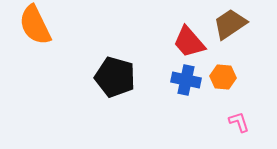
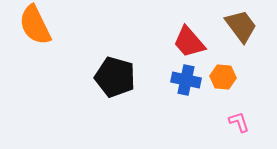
brown trapezoid: moved 11 px right, 2 px down; rotated 87 degrees clockwise
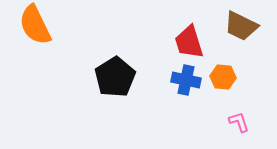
brown trapezoid: rotated 153 degrees clockwise
red trapezoid: rotated 24 degrees clockwise
black pentagon: rotated 24 degrees clockwise
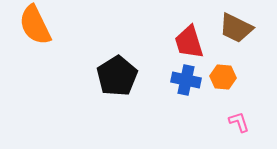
brown trapezoid: moved 5 px left, 2 px down
black pentagon: moved 2 px right, 1 px up
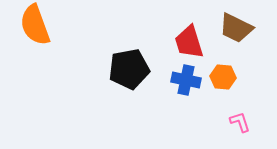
orange semicircle: rotated 6 degrees clockwise
black pentagon: moved 12 px right, 7 px up; rotated 21 degrees clockwise
pink L-shape: moved 1 px right
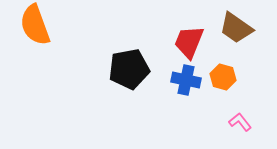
brown trapezoid: rotated 9 degrees clockwise
red trapezoid: rotated 39 degrees clockwise
orange hexagon: rotated 10 degrees clockwise
pink L-shape: rotated 20 degrees counterclockwise
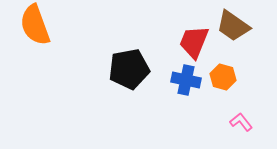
brown trapezoid: moved 3 px left, 2 px up
red trapezoid: moved 5 px right
pink L-shape: moved 1 px right
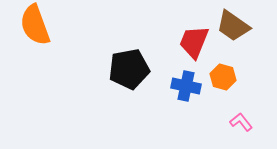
blue cross: moved 6 px down
